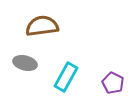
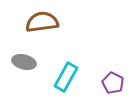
brown semicircle: moved 4 px up
gray ellipse: moved 1 px left, 1 px up
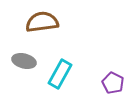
gray ellipse: moved 1 px up
cyan rectangle: moved 6 px left, 3 px up
